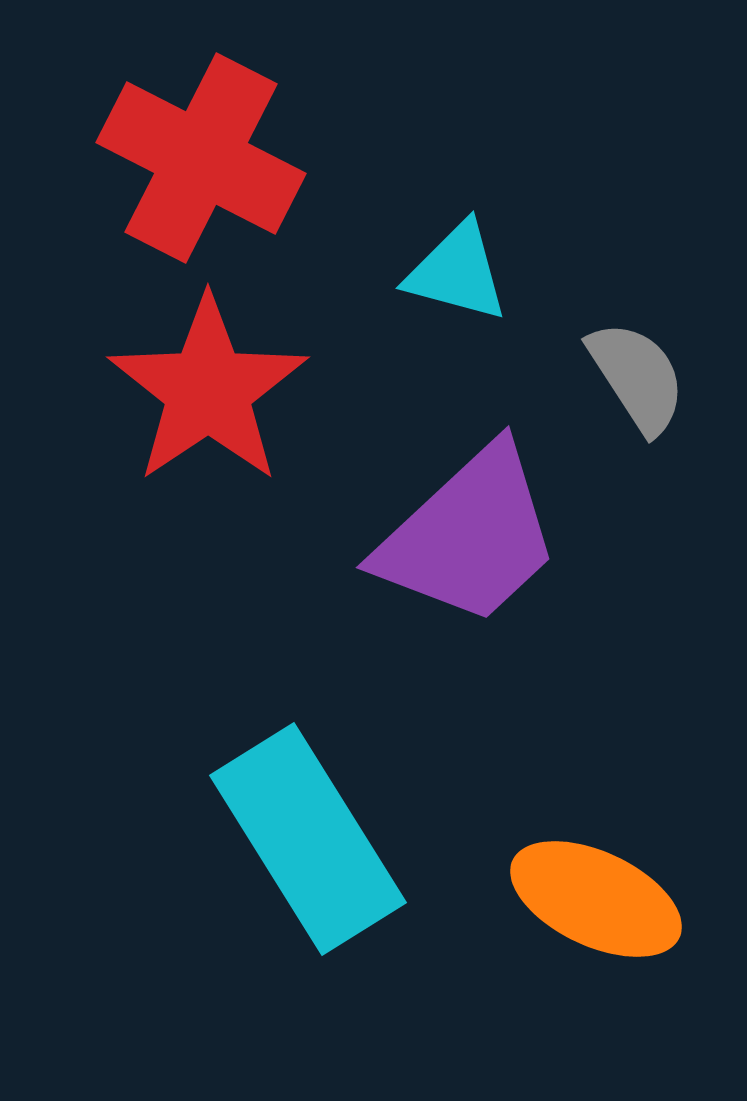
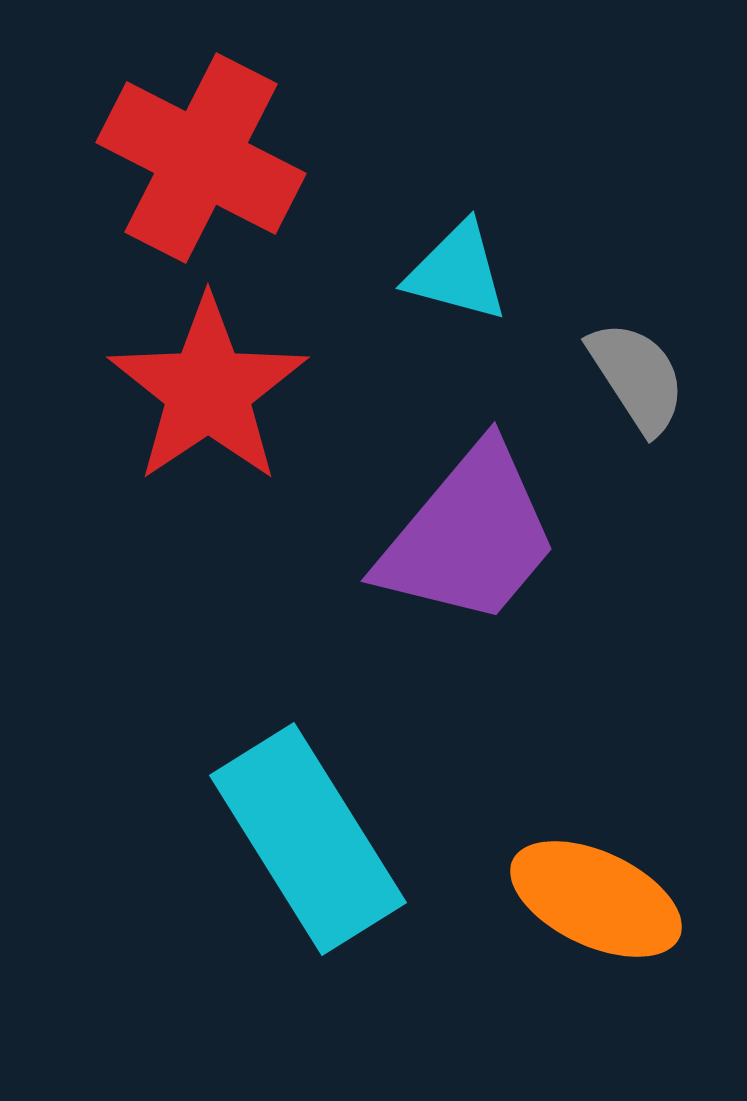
purple trapezoid: rotated 7 degrees counterclockwise
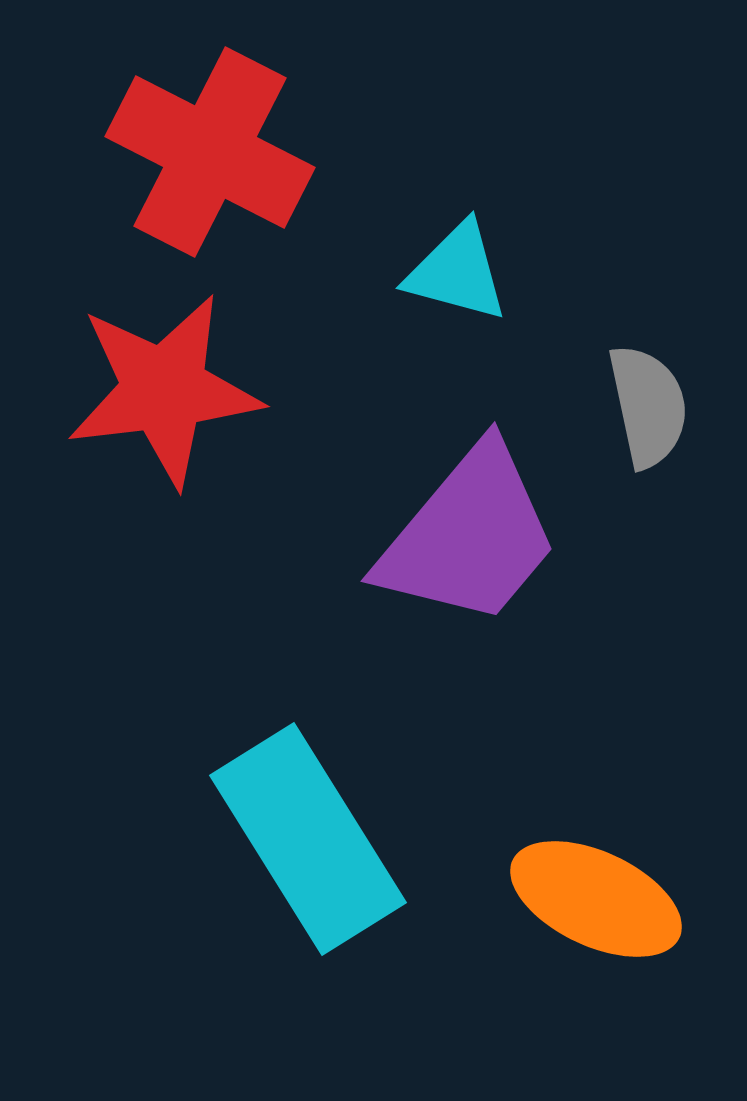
red cross: moved 9 px right, 6 px up
gray semicircle: moved 11 px right, 29 px down; rotated 21 degrees clockwise
red star: moved 44 px left; rotated 27 degrees clockwise
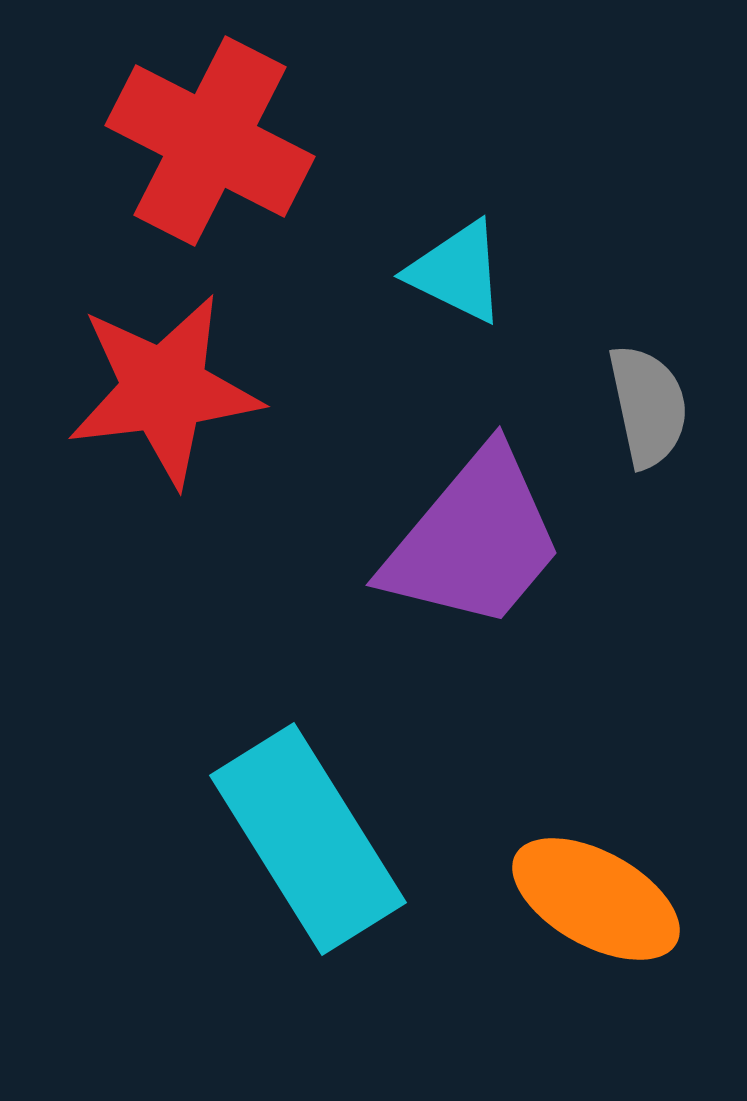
red cross: moved 11 px up
cyan triangle: rotated 11 degrees clockwise
purple trapezoid: moved 5 px right, 4 px down
orange ellipse: rotated 4 degrees clockwise
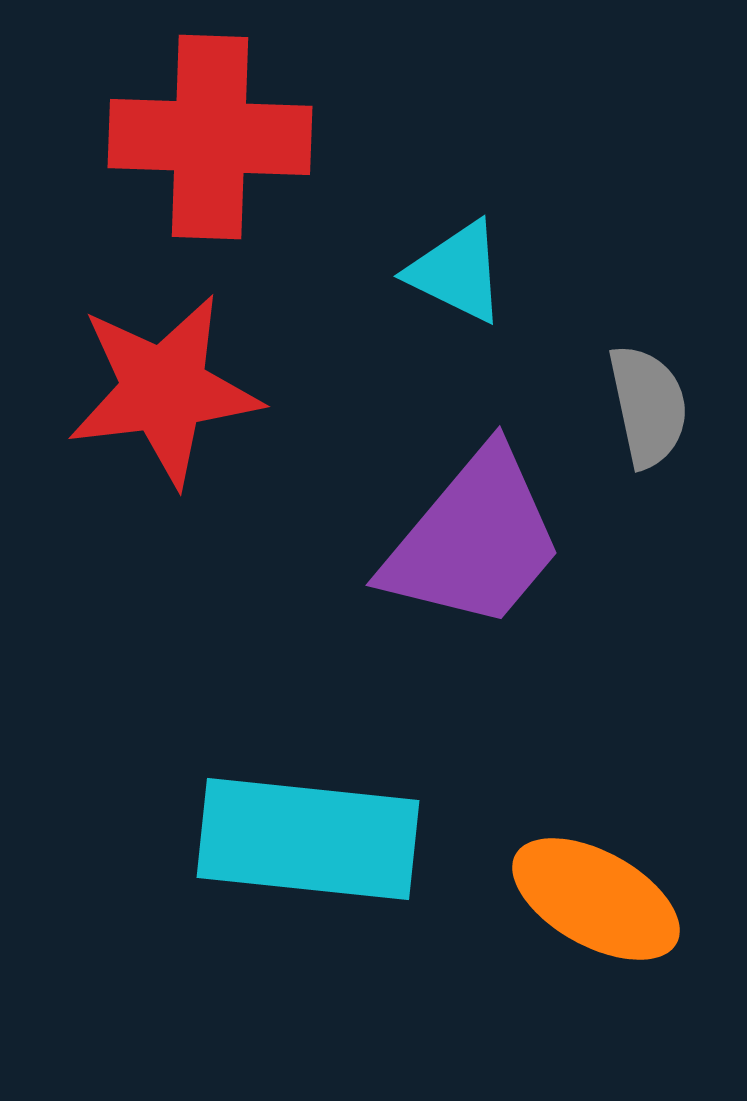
red cross: moved 4 px up; rotated 25 degrees counterclockwise
cyan rectangle: rotated 52 degrees counterclockwise
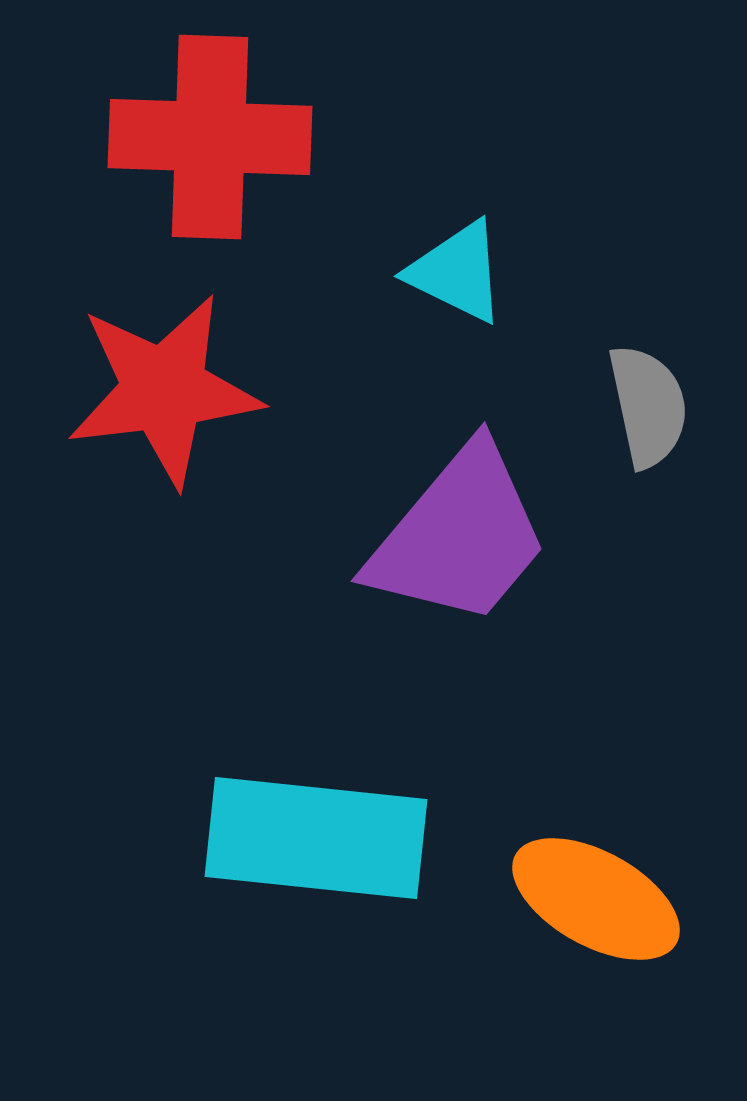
purple trapezoid: moved 15 px left, 4 px up
cyan rectangle: moved 8 px right, 1 px up
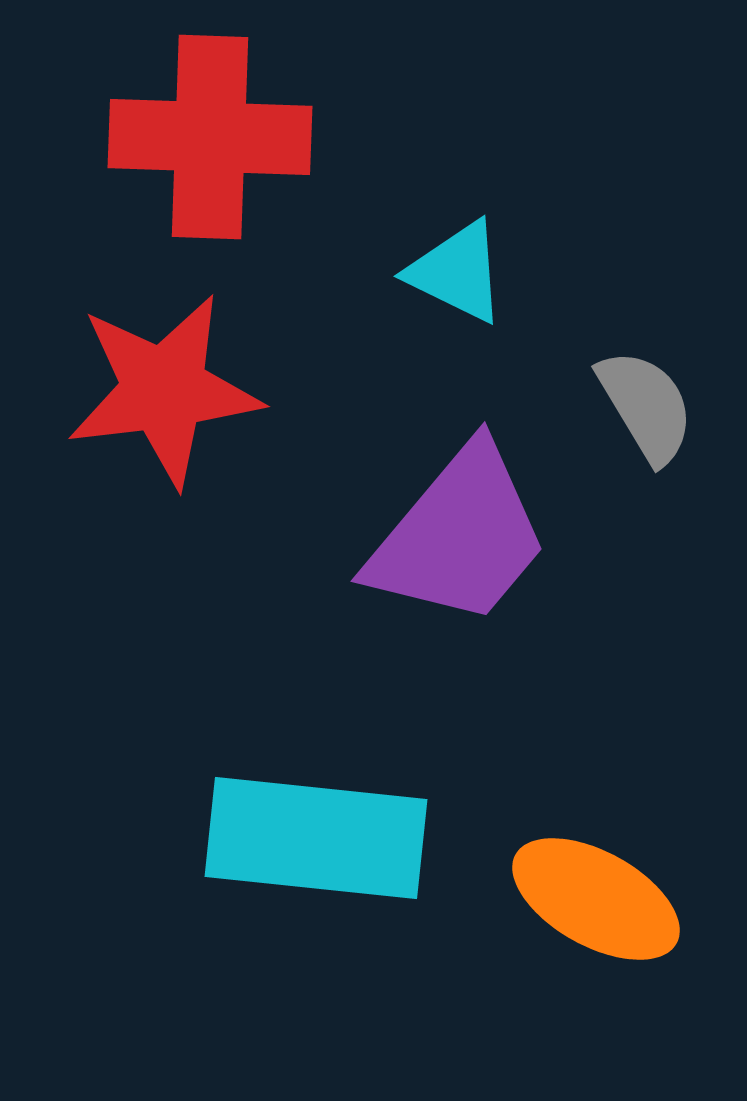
gray semicircle: moved 2 px left; rotated 19 degrees counterclockwise
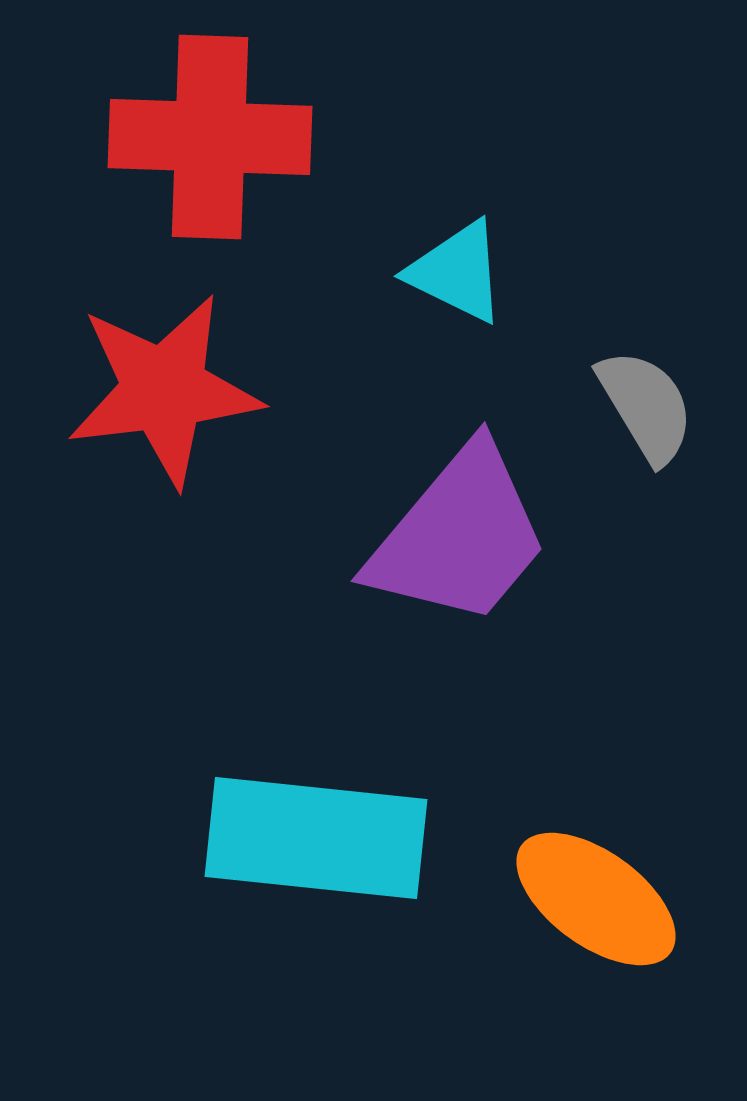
orange ellipse: rotated 7 degrees clockwise
